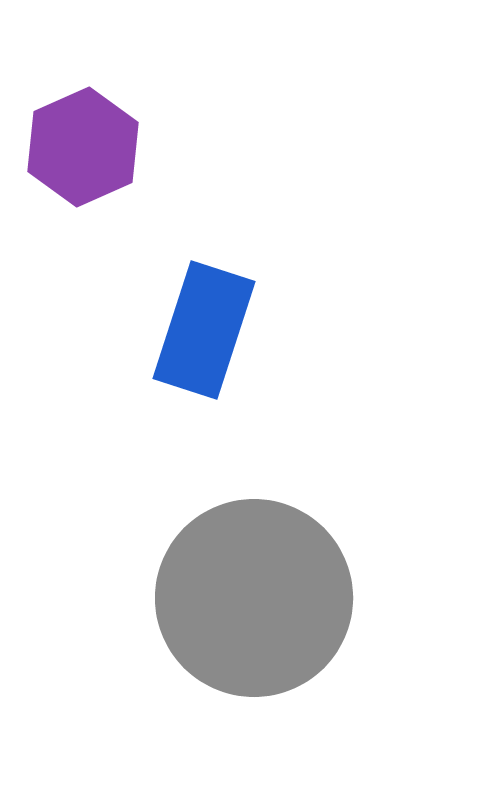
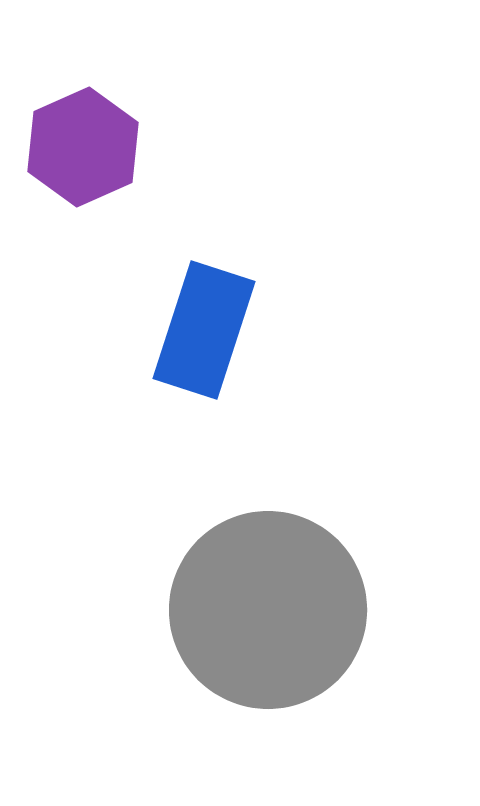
gray circle: moved 14 px right, 12 px down
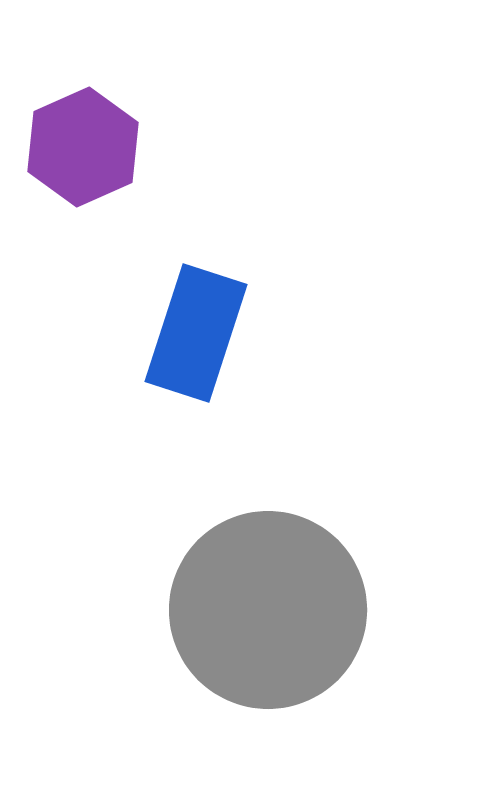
blue rectangle: moved 8 px left, 3 px down
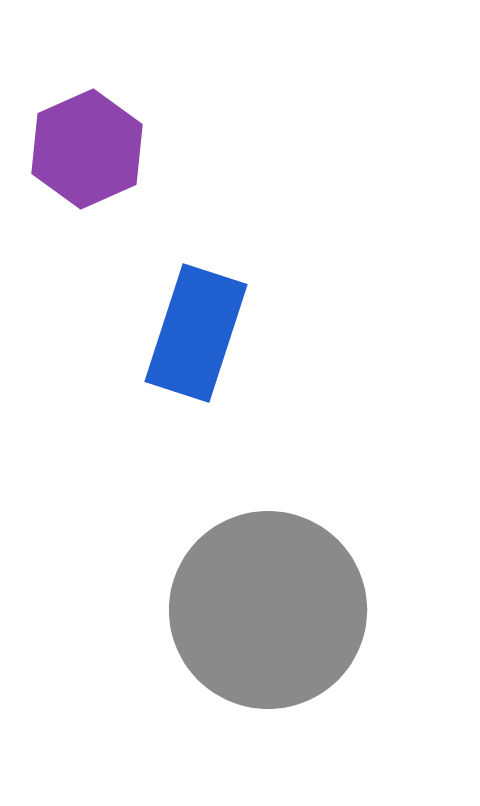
purple hexagon: moved 4 px right, 2 px down
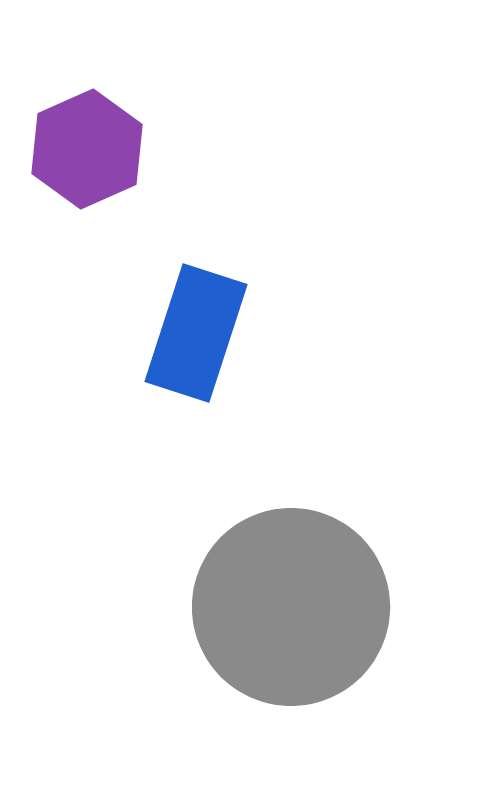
gray circle: moved 23 px right, 3 px up
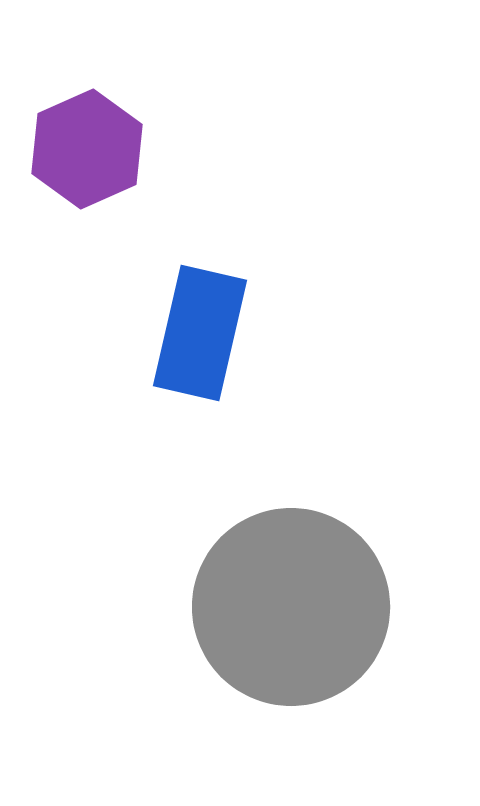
blue rectangle: moved 4 px right; rotated 5 degrees counterclockwise
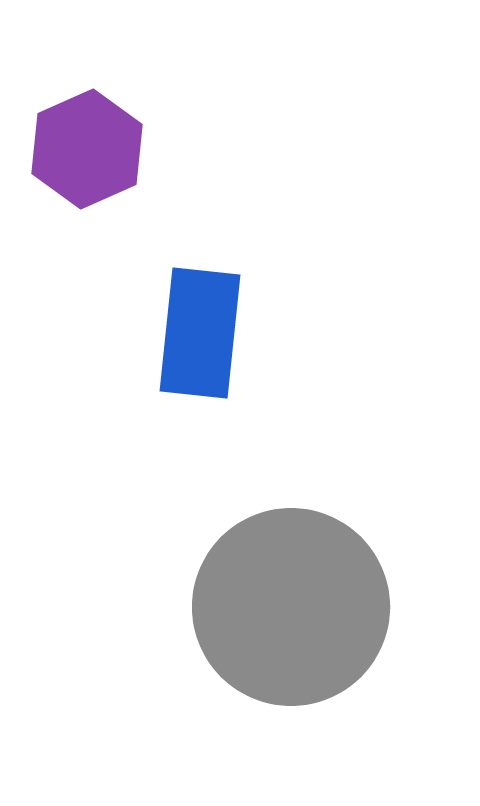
blue rectangle: rotated 7 degrees counterclockwise
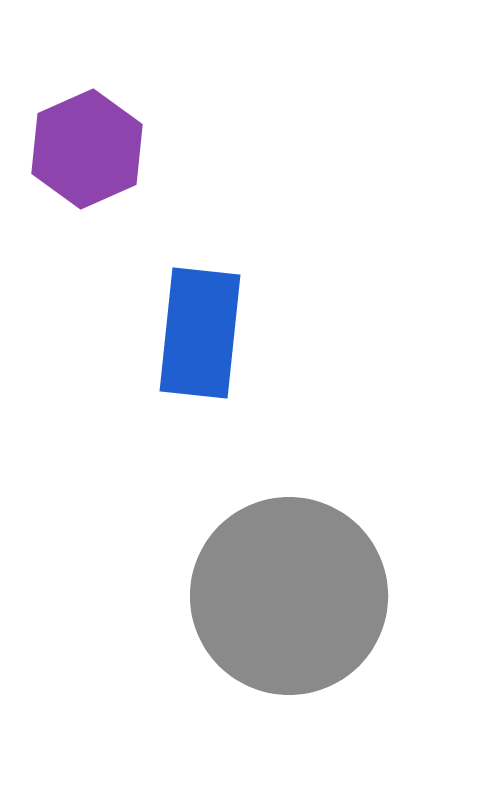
gray circle: moved 2 px left, 11 px up
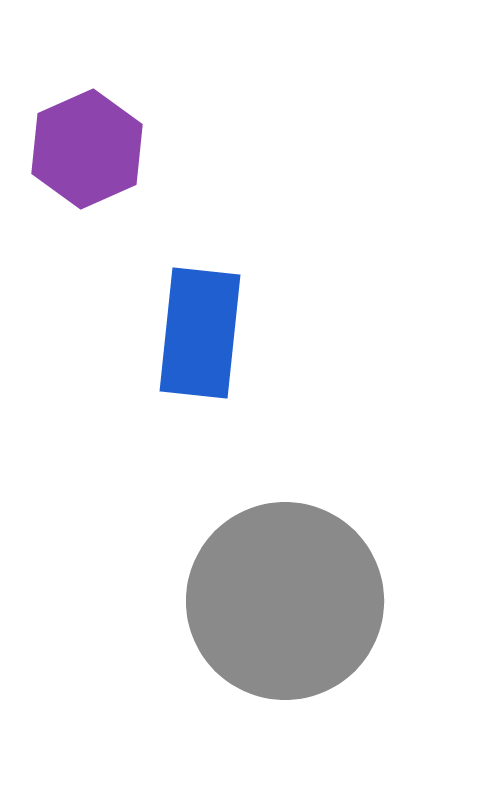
gray circle: moved 4 px left, 5 px down
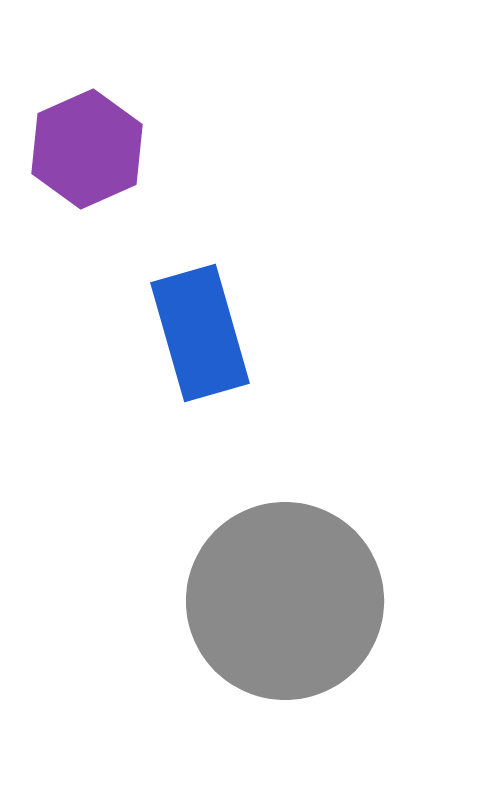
blue rectangle: rotated 22 degrees counterclockwise
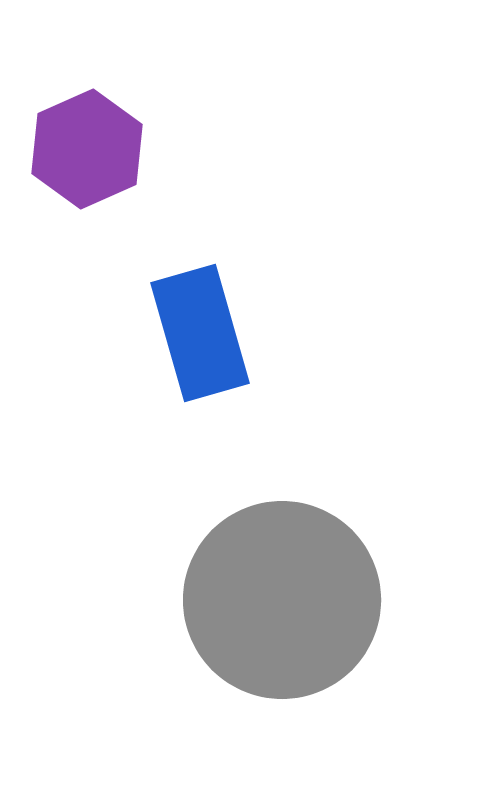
gray circle: moved 3 px left, 1 px up
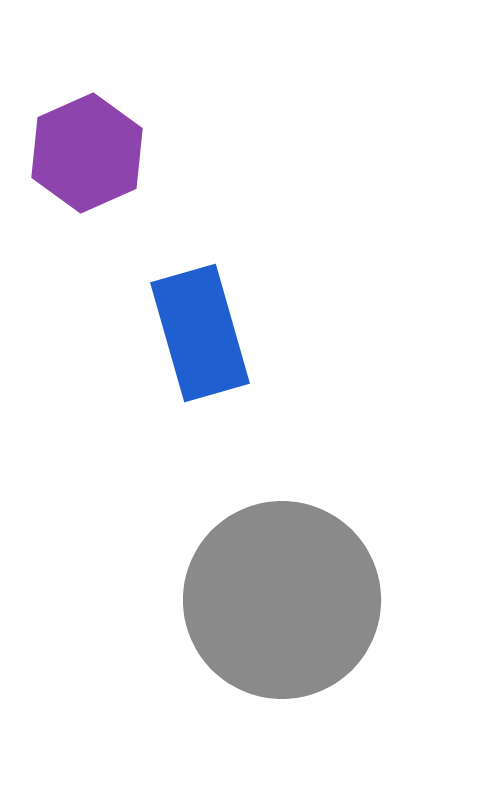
purple hexagon: moved 4 px down
